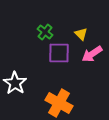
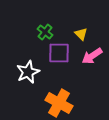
pink arrow: moved 2 px down
white star: moved 13 px right, 11 px up; rotated 15 degrees clockwise
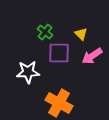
white star: rotated 20 degrees clockwise
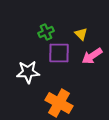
green cross: moved 1 px right; rotated 28 degrees clockwise
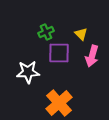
pink arrow: rotated 40 degrees counterclockwise
orange cross: rotated 20 degrees clockwise
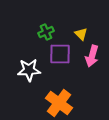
purple square: moved 1 px right, 1 px down
white star: moved 1 px right, 2 px up
orange cross: rotated 12 degrees counterclockwise
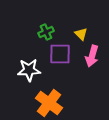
orange cross: moved 10 px left
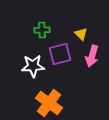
green cross: moved 4 px left, 2 px up; rotated 21 degrees clockwise
purple square: rotated 15 degrees counterclockwise
white star: moved 4 px right, 4 px up
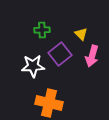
purple square: rotated 25 degrees counterclockwise
orange cross: rotated 24 degrees counterclockwise
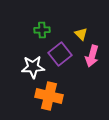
white star: moved 1 px down
orange cross: moved 7 px up
